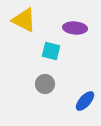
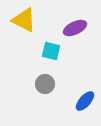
purple ellipse: rotated 30 degrees counterclockwise
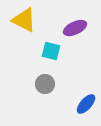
blue ellipse: moved 1 px right, 3 px down
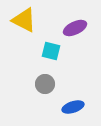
blue ellipse: moved 13 px left, 3 px down; rotated 30 degrees clockwise
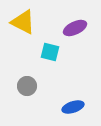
yellow triangle: moved 1 px left, 2 px down
cyan square: moved 1 px left, 1 px down
gray circle: moved 18 px left, 2 px down
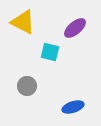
purple ellipse: rotated 15 degrees counterclockwise
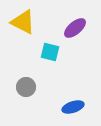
gray circle: moved 1 px left, 1 px down
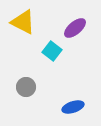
cyan square: moved 2 px right, 1 px up; rotated 24 degrees clockwise
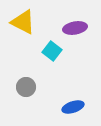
purple ellipse: rotated 30 degrees clockwise
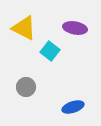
yellow triangle: moved 1 px right, 6 px down
purple ellipse: rotated 20 degrees clockwise
cyan square: moved 2 px left
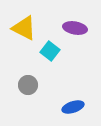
gray circle: moved 2 px right, 2 px up
